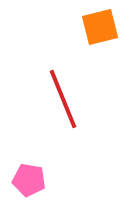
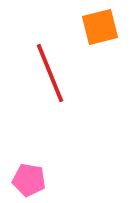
red line: moved 13 px left, 26 px up
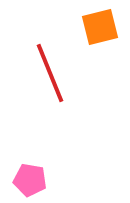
pink pentagon: moved 1 px right
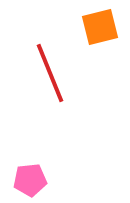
pink pentagon: rotated 16 degrees counterclockwise
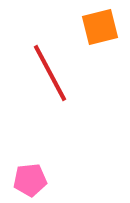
red line: rotated 6 degrees counterclockwise
